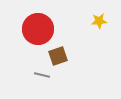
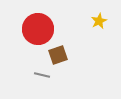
yellow star: rotated 21 degrees counterclockwise
brown square: moved 1 px up
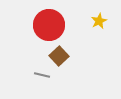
red circle: moved 11 px right, 4 px up
brown square: moved 1 px right, 1 px down; rotated 24 degrees counterclockwise
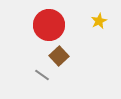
gray line: rotated 21 degrees clockwise
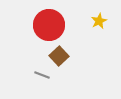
gray line: rotated 14 degrees counterclockwise
